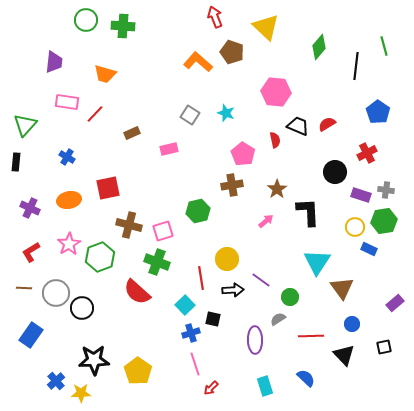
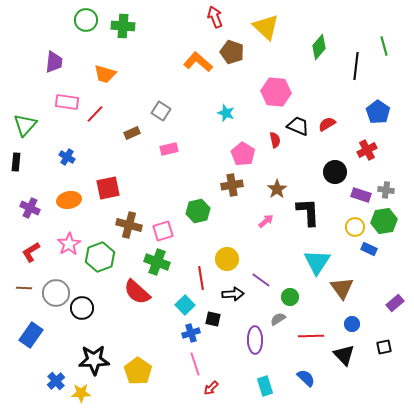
gray square at (190, 115): moved 29 px left, 4 px up
red cross at (367, 153): moved 3 px up
black arrow at (233, 290): moved 4 px down
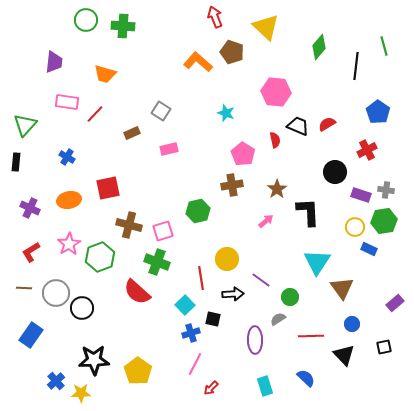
pink line at (195, 364): rotated 45 degrees clockwise
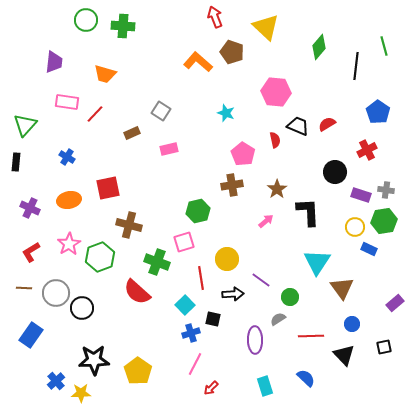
pink square at (163, 231): moved 21 px right, 11 px down
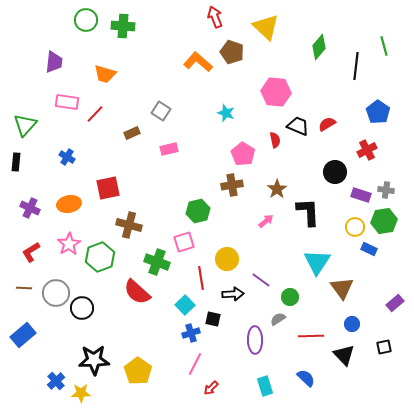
orange ellipse at (69, 200): moved 4 px down
blue rectangle at (31, 335): moved 8 px left; rotated 15 degrees clockwise
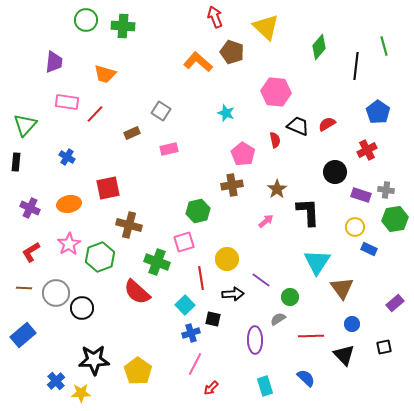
green hexagon at (384, 221): moved 11 px right, 2 px up
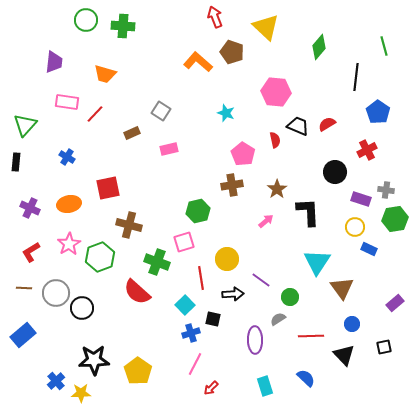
black line at (356, 66): moved 11 px down
purple rectangle at (361, 195): moved 4 px down
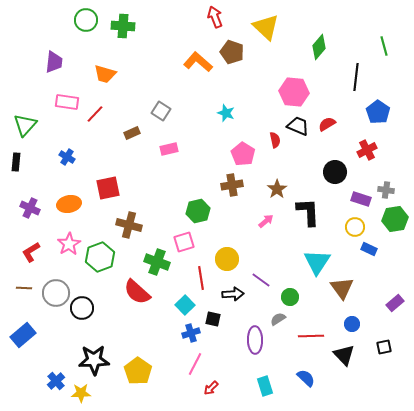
pink hexagon at (276, 92): moved 18 px right
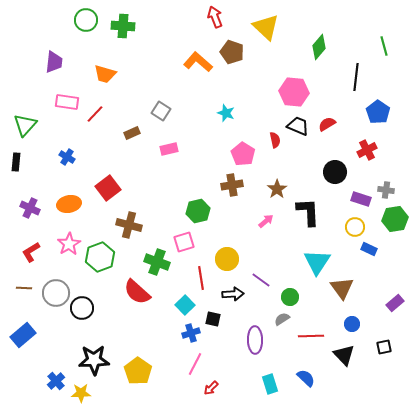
red square at (108, 188): rotated 25 degrees counterclockwise
gray semicircle at (278, 319): moved 4 px right
cyan rectangle at (265, 386): moved 5 px right, 2 px up
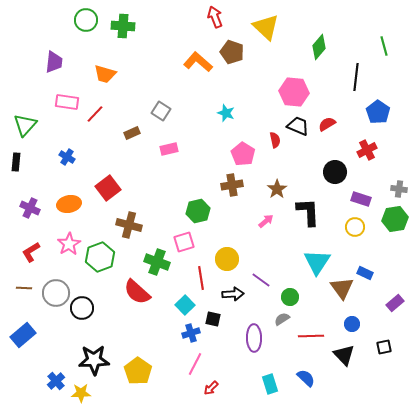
gray cross at (386, 190): moved 13 px right, 1 px up
blue rectangle at (369, 249): moved 4 px left, 24 px down
purple ellipse at (255, 340): moved 1 px left, 2 px up
